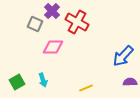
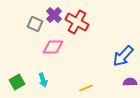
purple cross: moved 2 px right, 4 px down
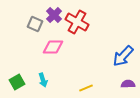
purple semicircle: moved 2 px left, 2 px down
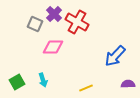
purple cross: moved 1 px up
blue arrow: moved 8 px left
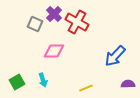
pink diamond: moved 1 px right, 4 px down
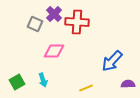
red cross: rotated 25 degrees counterclockwise
blue arrow: moved 3 px left, 5 px down
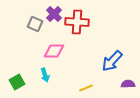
cyan arrow: moved 2 px right, 5 px up
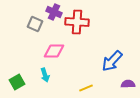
purple cross: moved 2 px up; rotated 21 degrees counterclockwise
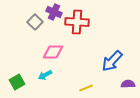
gray square: moved 2 px up; rotated 21 degrees clockwise
pink diamond: moved 1 px left, 1 px down
cyan arrow: rotated 80 degrees clockwise
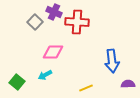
blue arrow: rotated 50 degrees counterclockwise
green square: rotated 21 degrees counterclockwise
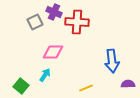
gray square: rotated 21 degrees clockwise
cyan arrow: rotated 152 degrees clockwise
green square: moved 4 px right, 4 px down
